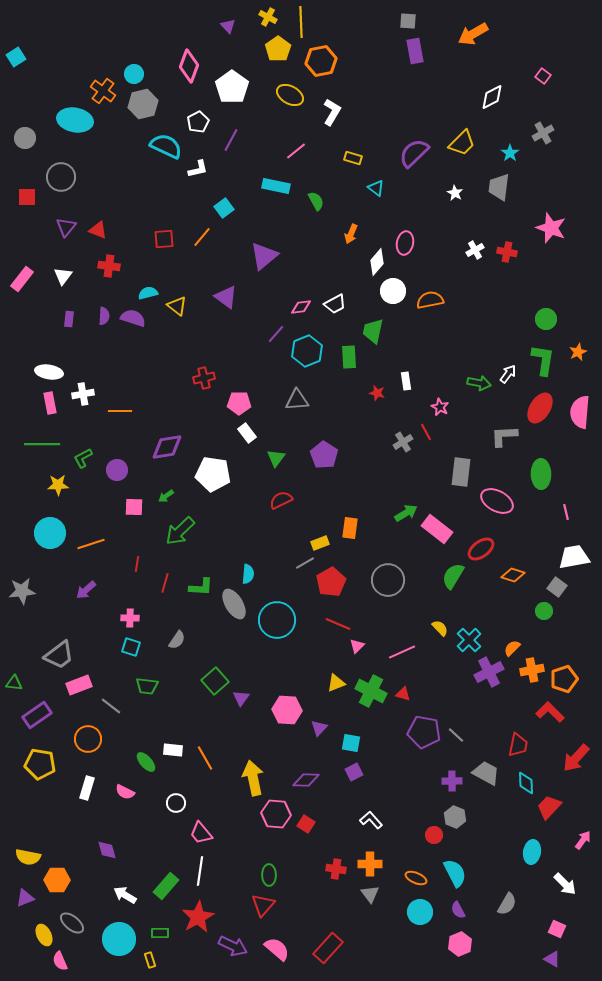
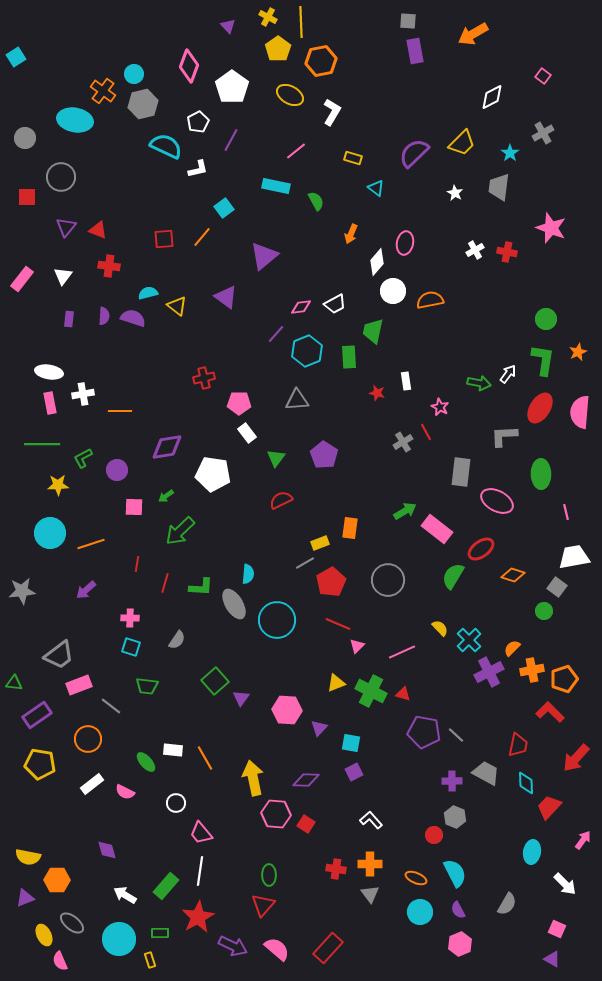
green arrow at (406, 513): moved 1 px left, 2 px up
white rectangle at (87, 788): moved 5 px right, 4 px up; rotated 35 degrees clockwise
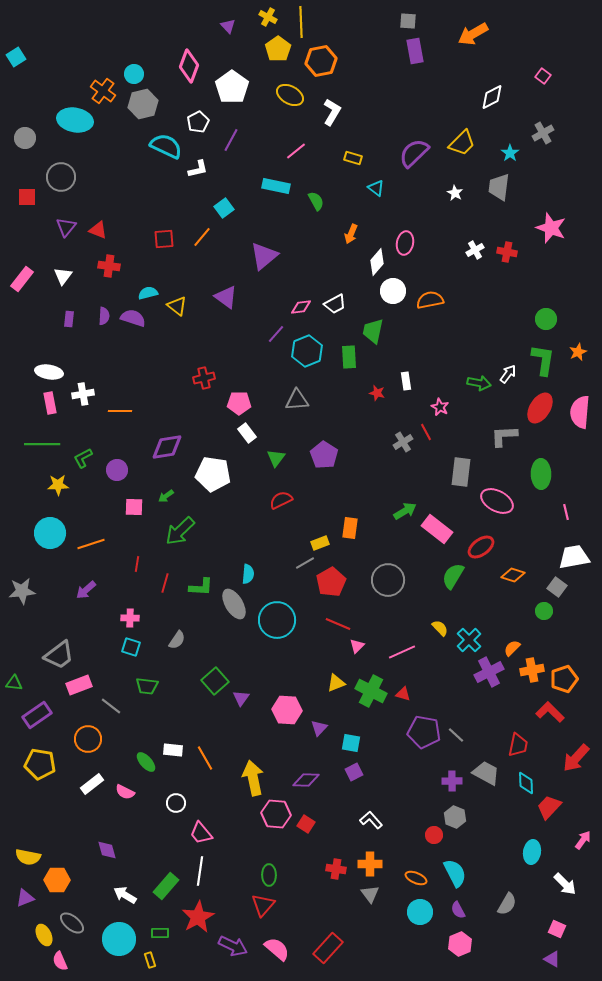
red ellipse at (481, 549): moved 2 px up
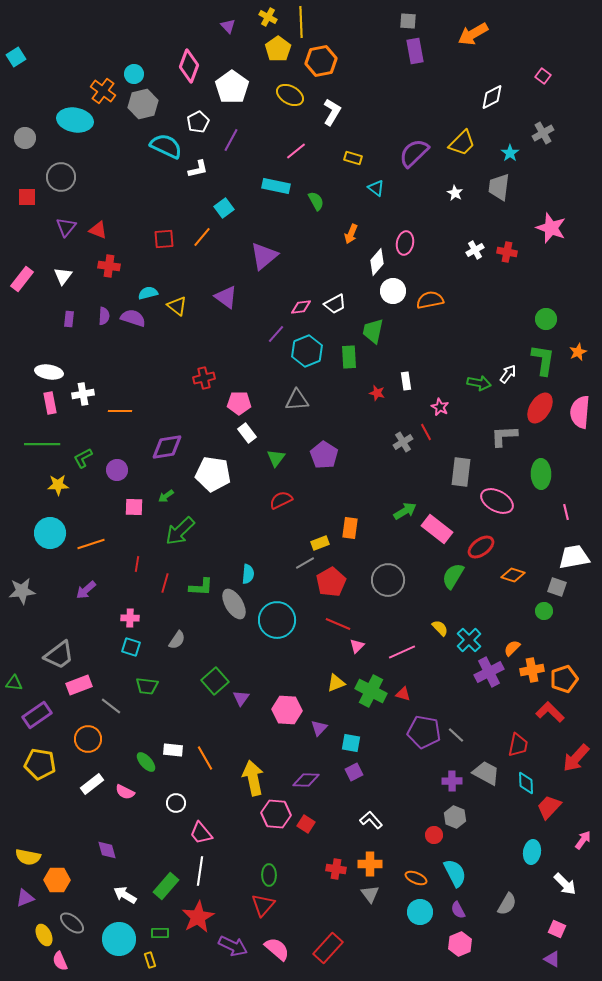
gray square at (557, 587): rotated 18 degrees counterclockwise
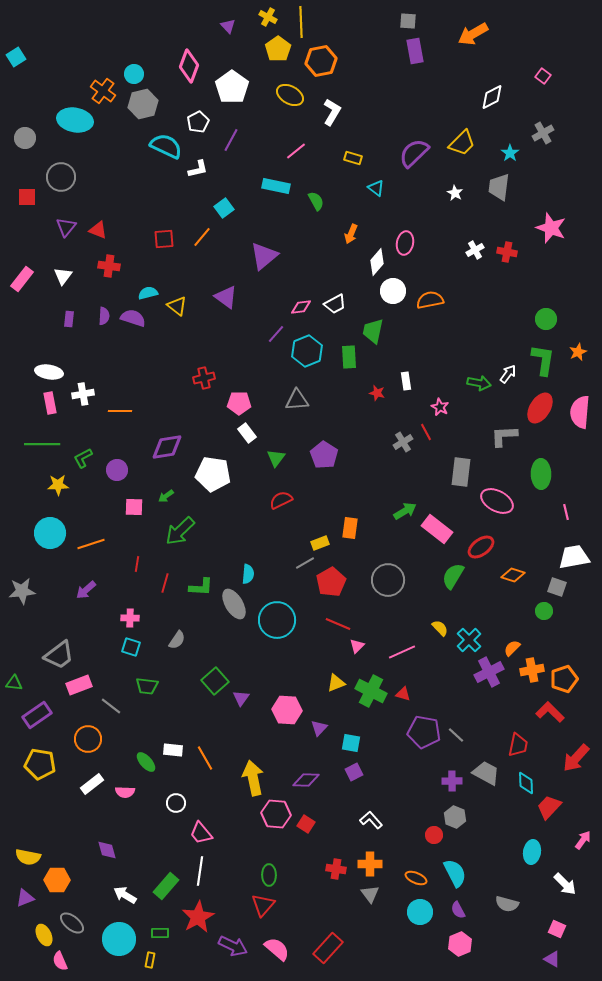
pink semicircle at (125, 792): rotated 24 degrees counterclockwise
gray semicircle at (507, 904): rotated 75 degrees clockwise
yellow rectangle at (150, 960): rotated 28 degrees clockwise
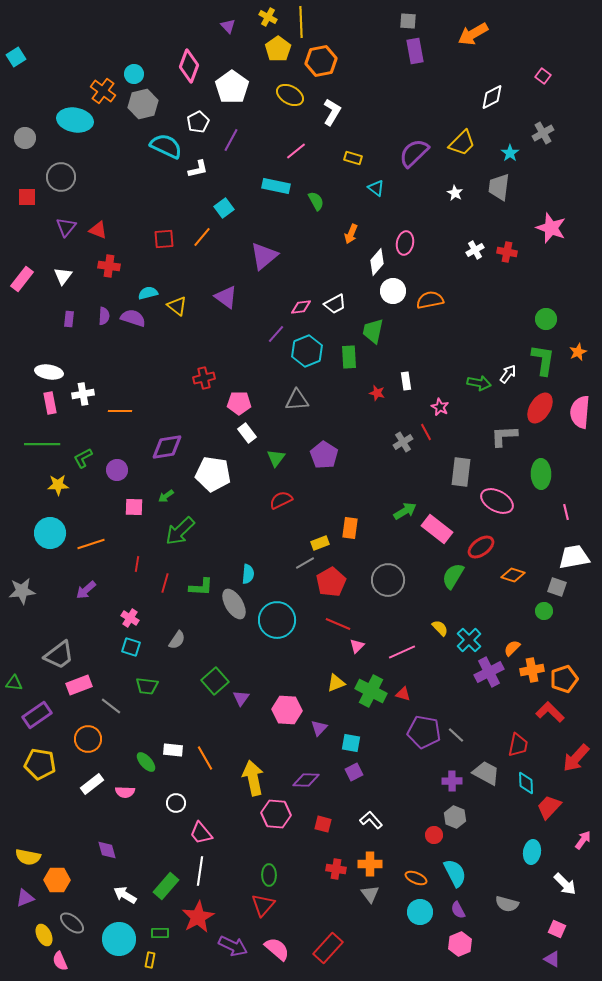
pink cross at (130, 618): rotated 30 degrees clockwise
red square at (306, 824): moved 17 px right; rotated 18 degrees counterclockwise
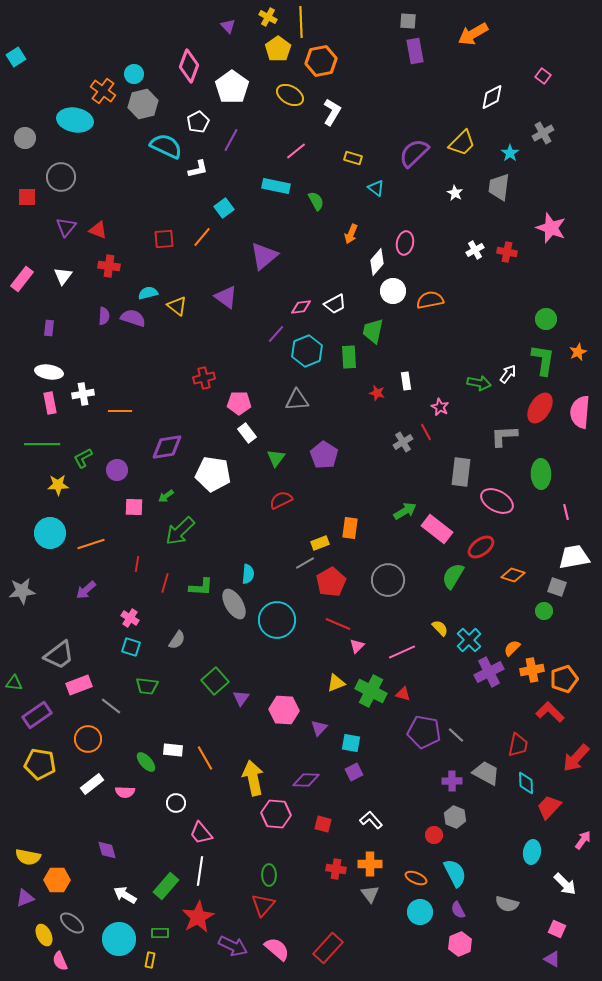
purple rectangle at (69, 319): moved 20 px left, 9 px down
pink hexagon at (287, 710): moved 3 px left
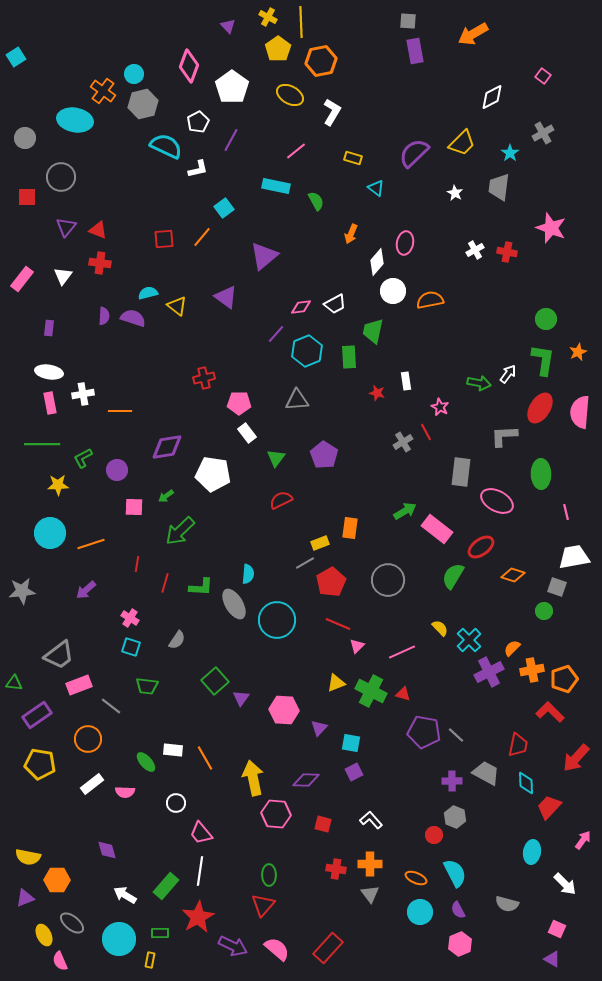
red cross at (109, 266): moved 9 px left, 3 px up
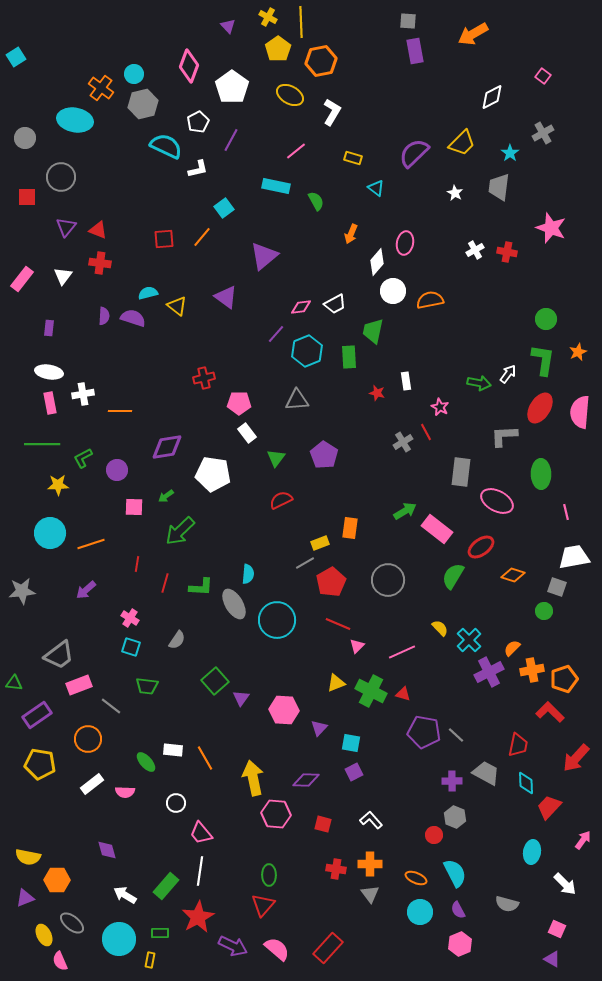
orange cross at (103, 91): moved 2 px left, 3 px up
